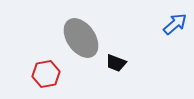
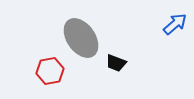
red hexagon: moved 4 px right, 3 px up
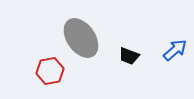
blue arrow: moved 26 px down
black trapezoid: moved 13 px right, 7 px up
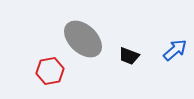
gray ellipse: moved 2 px right, 1 px down; rotated 12 degrees counterclockwise
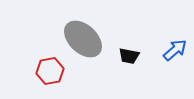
black trapezoid: rotated 10 degrees counterclockwise
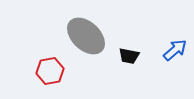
gray ellipse: moved 3 px right, 3 px up
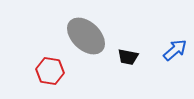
black trapezoid: moved 1 px left, 1 px down
red hexagon: rotated 20 degrees clockwise
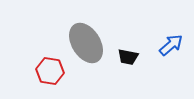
gray ellipse: moved 7 px down; rotated 15 degrees clockwise
blue arrow: moved 4 px left, 5 px up
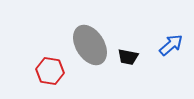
gray ellipse: moved 4 px right, 2 px down
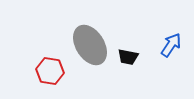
blue arrow: rotated 15 degrees counterclockwise
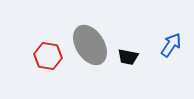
red hexagon: moved 2 px left, 15 px up
